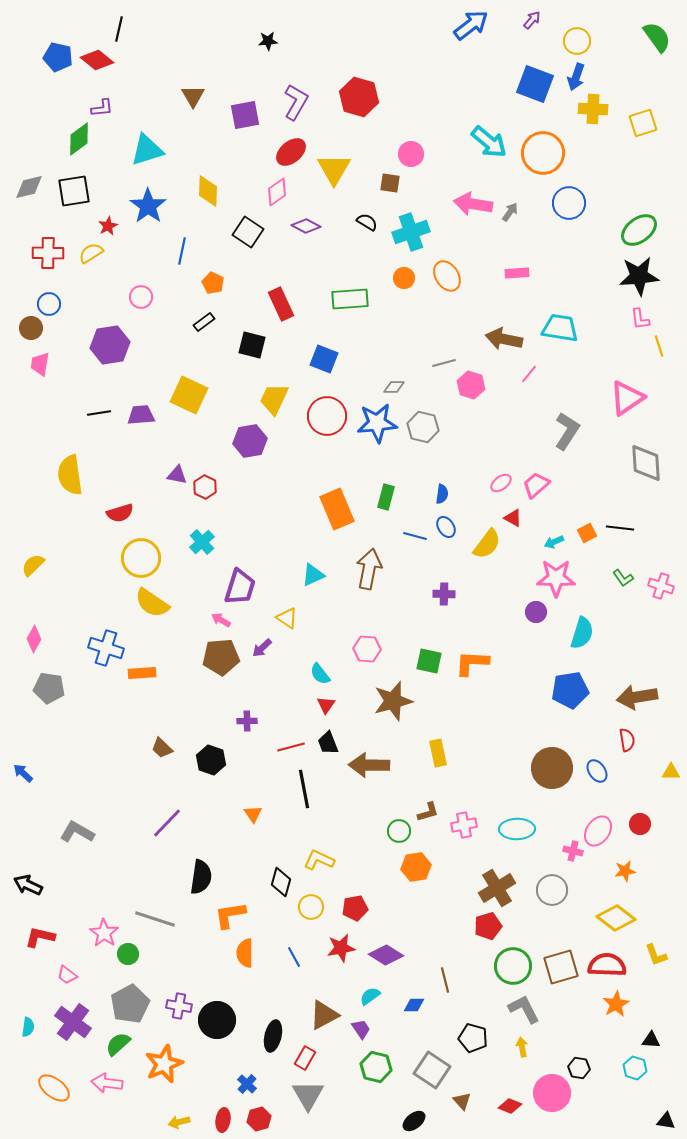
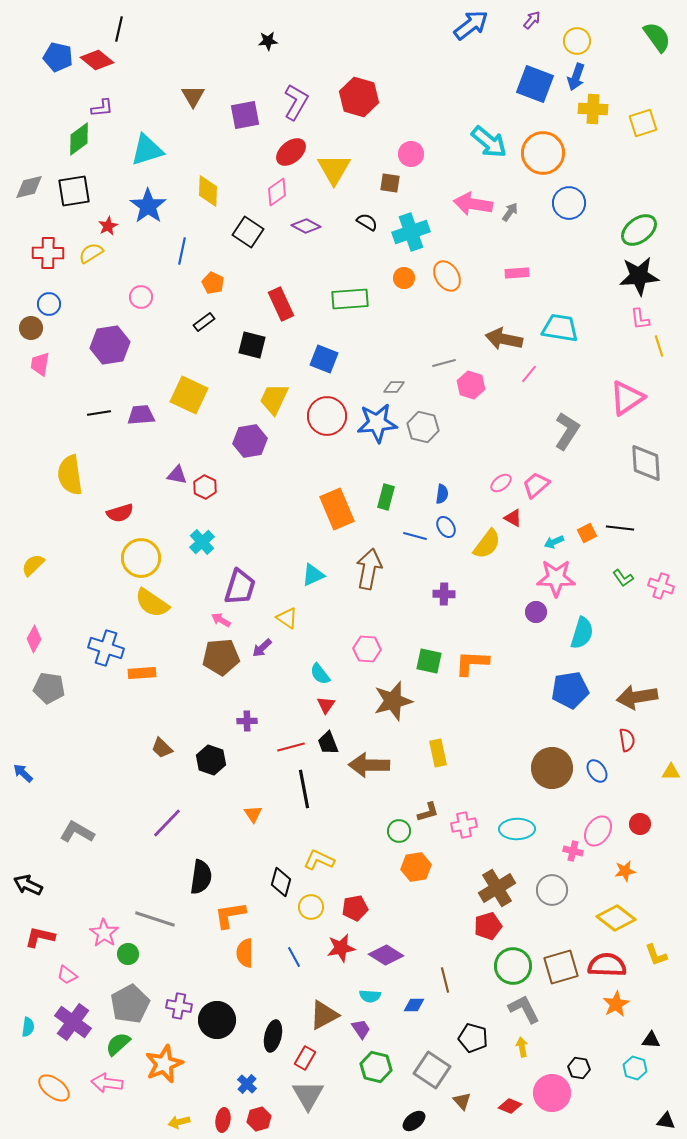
cyan semicircle at (370, 996): rotated 140 degrees counterclockwise
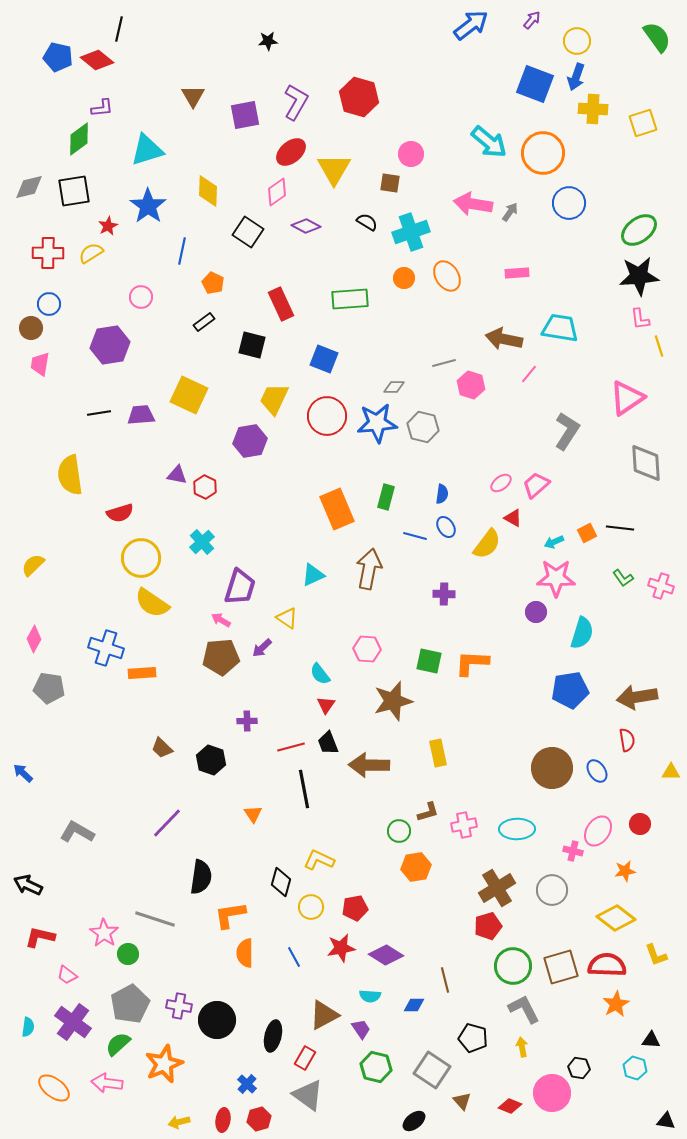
gray triangle at (308, 1095): rotated 24 degrees counterclockwise
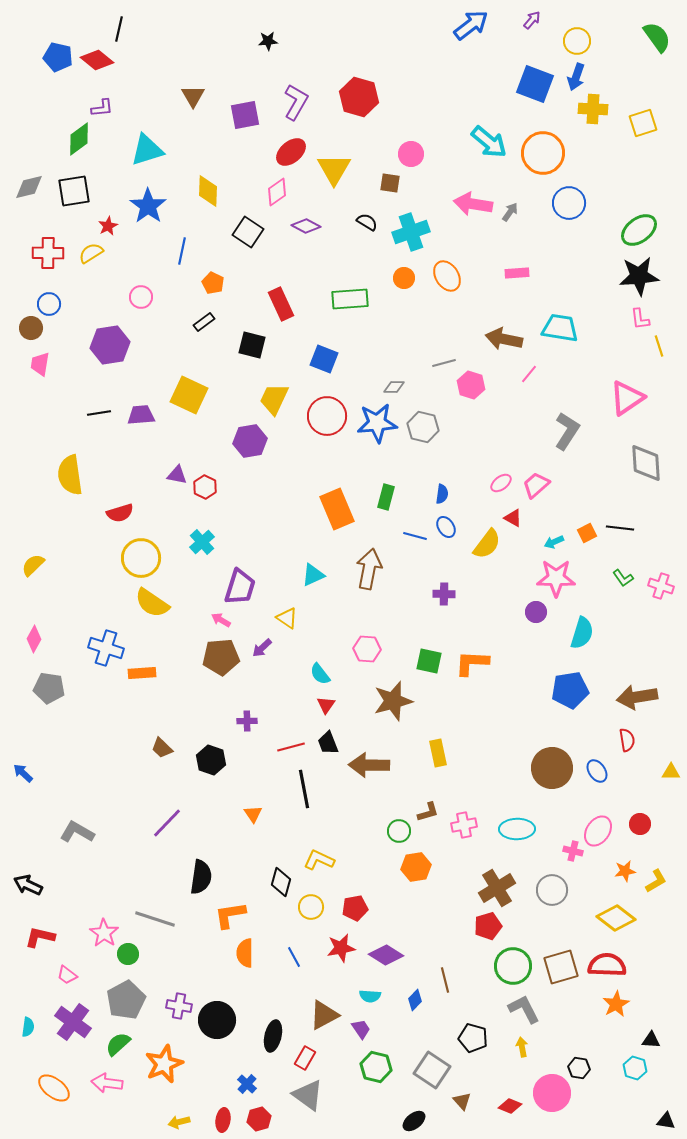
yellow L-shape at (656, 955): moved 74 px up; rotated 100 degrees counterclockwise
gray pentagon at (130, 1004): moved 4 px left, 4 px up
blue diamond at (414, 1005): moved 1 px right, 5 px up; rotated 45 degrees counterclockwise
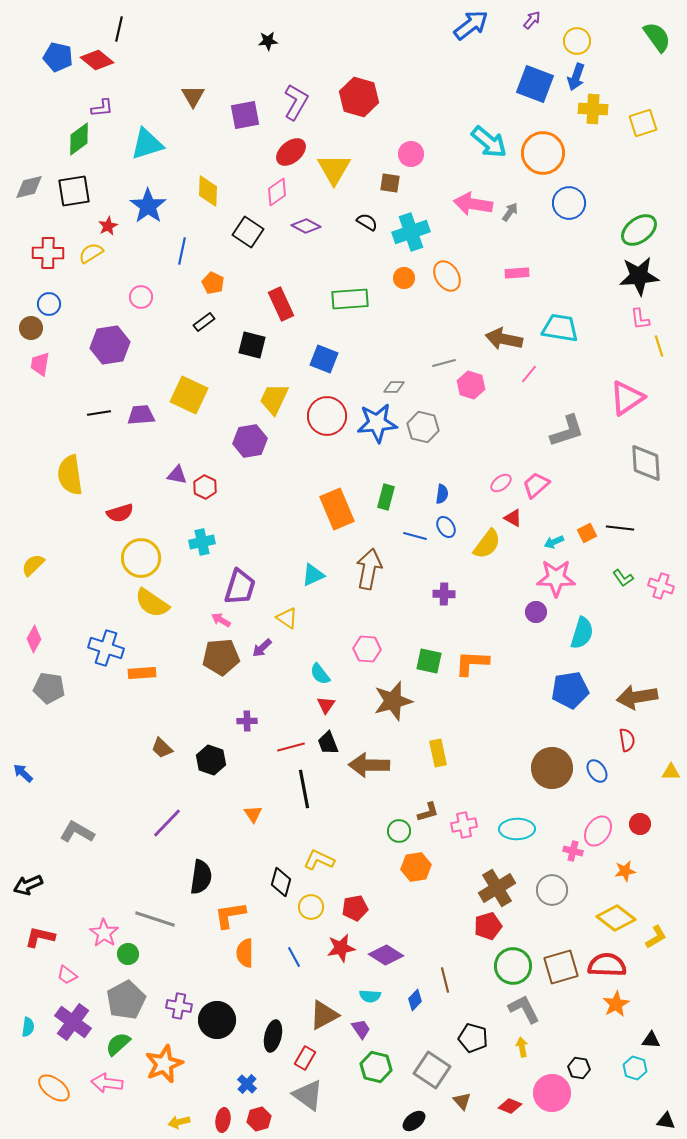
cyan triangle at (147, 150): moved 6 px up
gray L-shape at (567, 431): rotated 39 degrees clockwise
cyan cross at (202, 542): rotated 30 degrees clockwise
yellow L-shape at (656, 881): moved 56 px down
black arrow at (28, 885): rotated 48 degrees counterclockwise
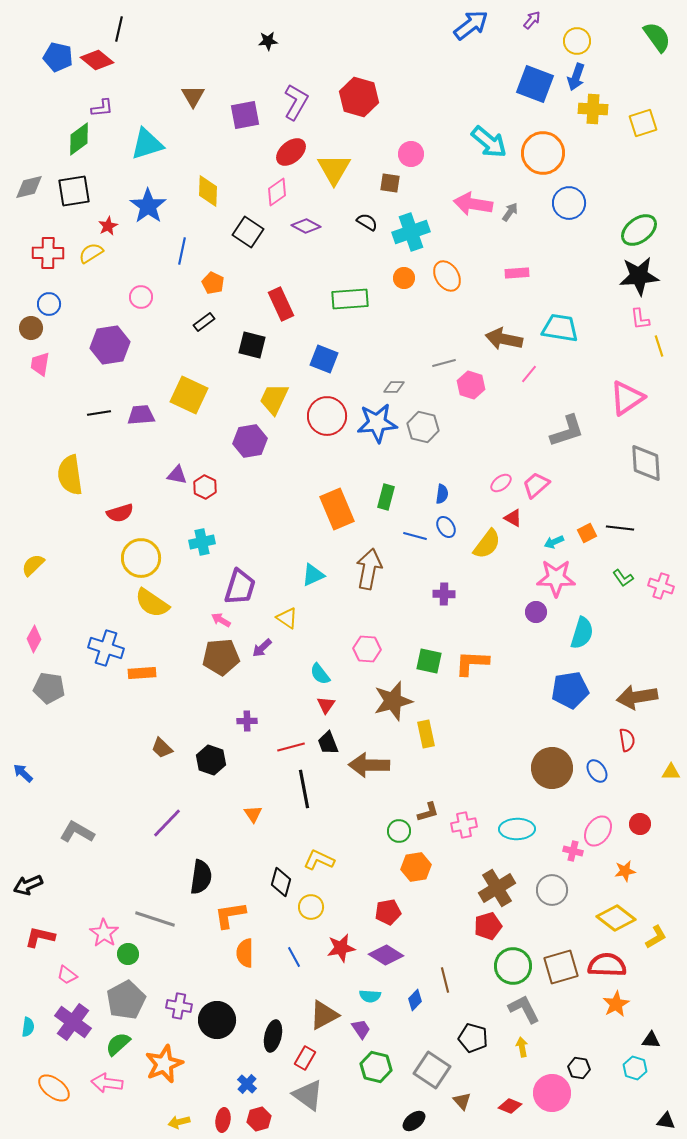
yellow rectangle at (438, 753): moved 12 px left, 19 px up
red pentagon at (355, 908): moved 33 px right, 4 px down
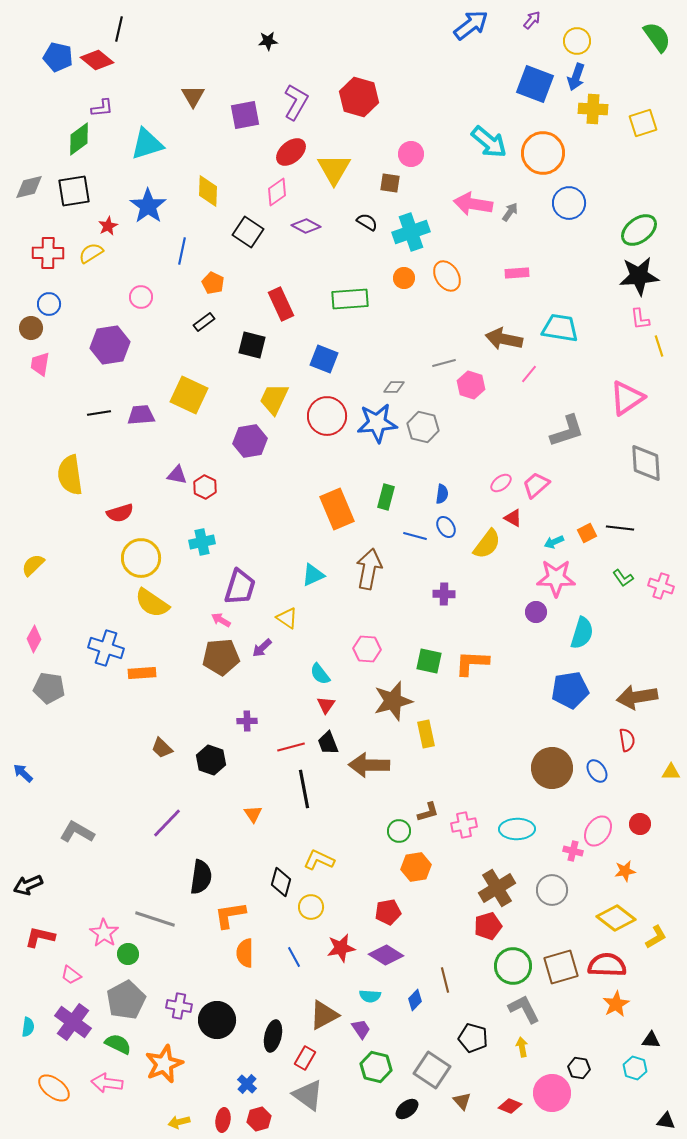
pink trapezoid at (67, 975): moved 4 px right
green semicircle at (118, 1044): rotated 68 degrees clockwise
black ellipse at (414, 1121): moved 7 px left, 12 px up
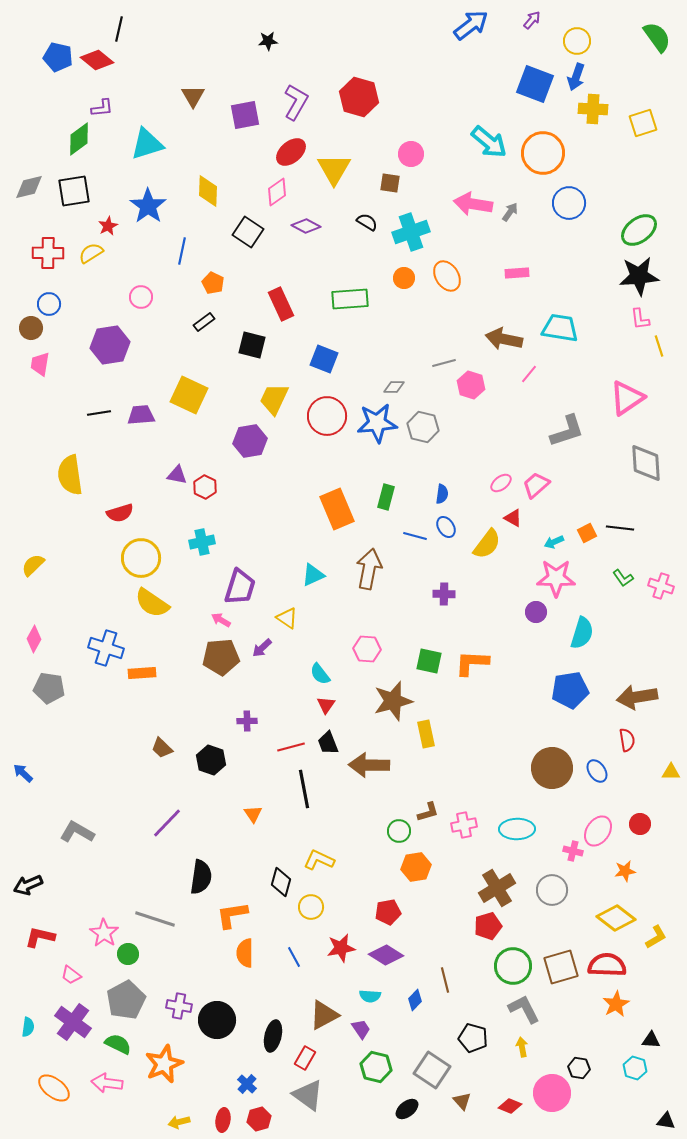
orange L-shape at (230, 915): moved 2 px right
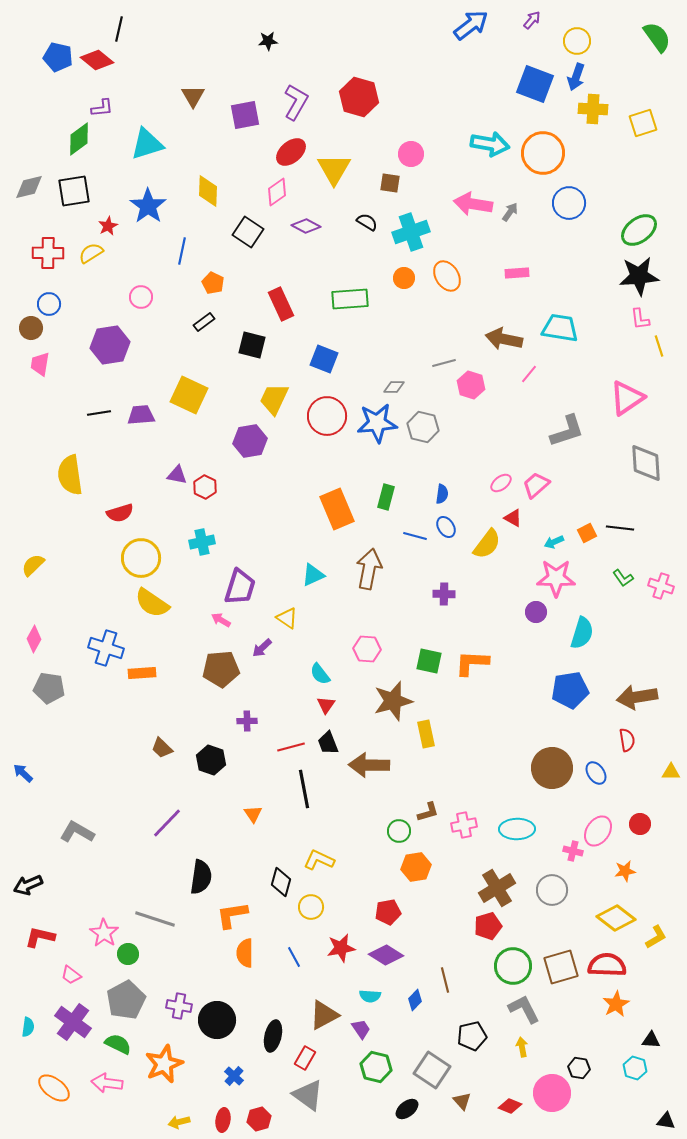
cyan arrow at (489, 142): moved 1 px right, 2 px down; rotated 30 degrees counterclockwise
brown pentagon at (221, 657): moved 12 px down
blue ellipse at (597, 771): moved 1 px left, 2 px down
black pentagon at (473, 1038): moved 1 px left, 2 px up; rotated 28 degrees counterclockwise
blue cross at (247, 1084): moved 13 px left, 8 px up
